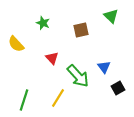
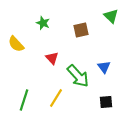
black square: moved 12 px left, 14 px down; rotated 24 degrees clockwise
yellow line: moved 2 px left
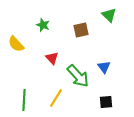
green triangle: moved 2 px left, 1 px up
green star: moved 2 px down
green line: rotated 15 degrees counterclockwise
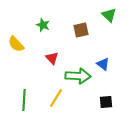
blue triangle: moved 1 px left, 3 px up; rotated 16 degrees counterclockwise
green arrow: rotated 45 degrees counterclockwise
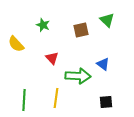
green triangle: moved 2 px left, 5 px down
yellow line: rotated 24 degrees counterclockwise
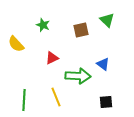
red triangle: rotated 48 degrees clockwise
yellow line: moved 1 px up; rotated 30 degrees counterclockwise
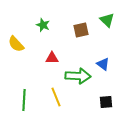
red triangle: rotated 24 degrees clockwise
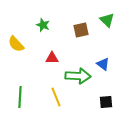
green line: moved 4 px left, 3 px up
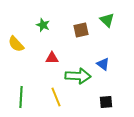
green line: moved 1 px right
